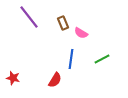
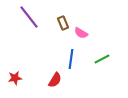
red star: moved 2 px right; rotated 24 degrees counterclockwise
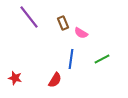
red star: rotated 24 degrees clockwise
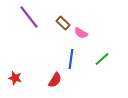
brown rectangle: rotated 24 degrees counterclockwise
green line: rotated 14 degrees counterclockwise
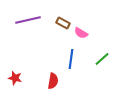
purple line: moved 1 px left, 3 px down; rotated 65 degrees counterclockwise
brown rectangle: rotated 16 degrees counterclockwise
red semicircle: moved 2 px left, 1 px down; rotated 21 degrees counterclockwise
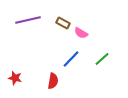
blue line: rotated 36 degrees clockwise
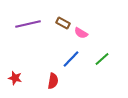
purple line: moved 4 px down
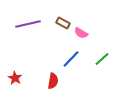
red star: rotated 16 degrees clockwise
